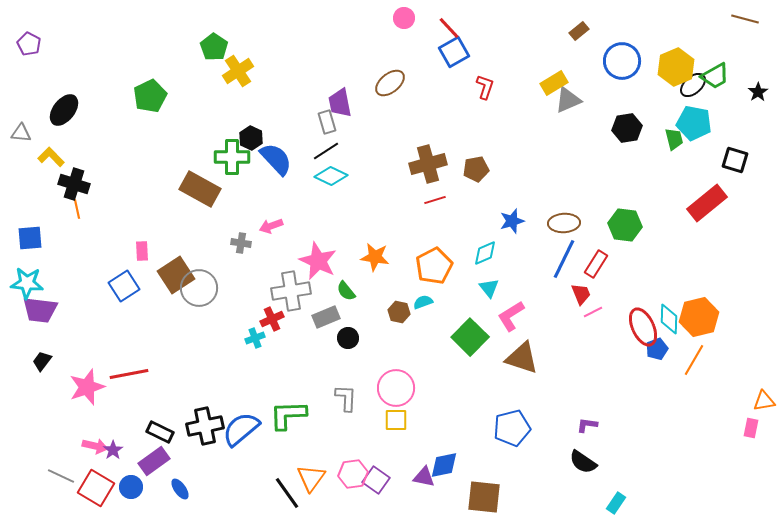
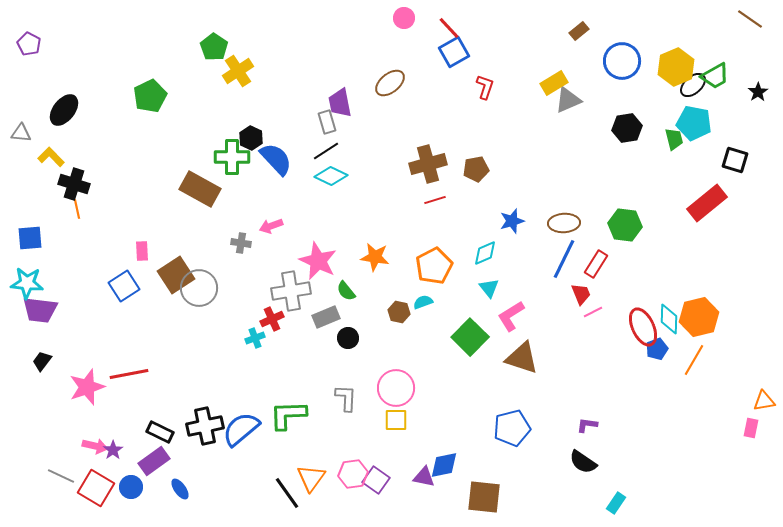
brown line at (745, 19): moved 5 px right; rotated 20 degrees clockwise
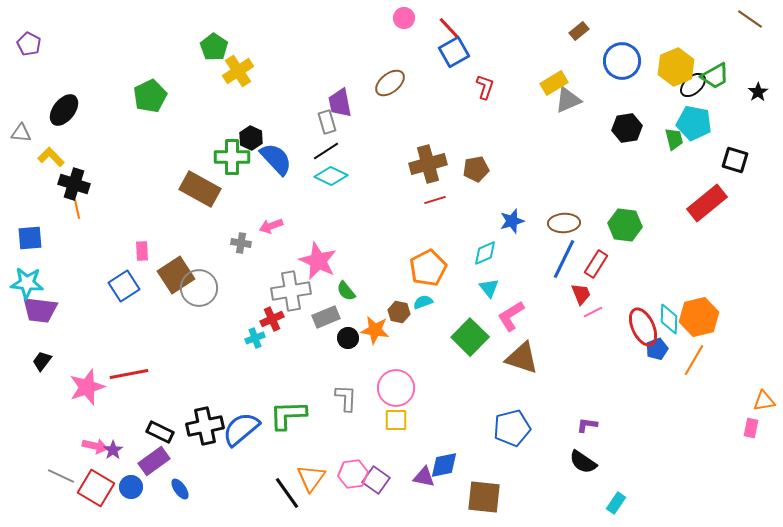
orange star at (375, 257): moved 73 px down
orange pentagon at (434, 266): moved 6 px left, 2 px down
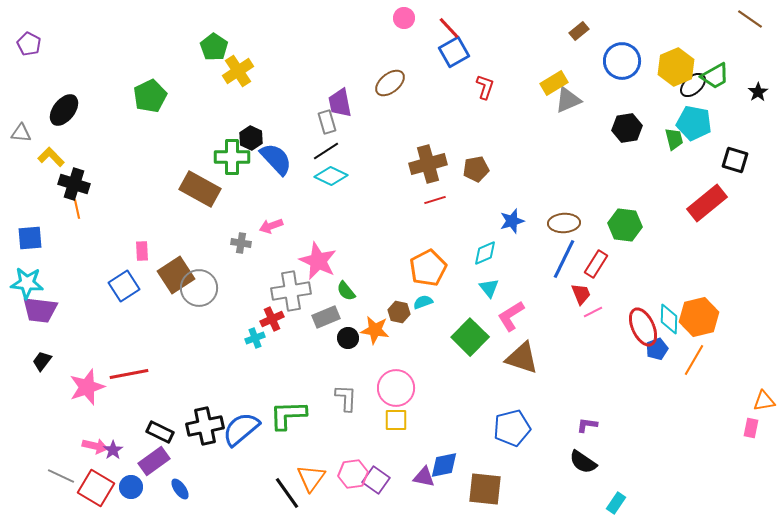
brown square at (484, 497): moved 1 px right, 8 px up
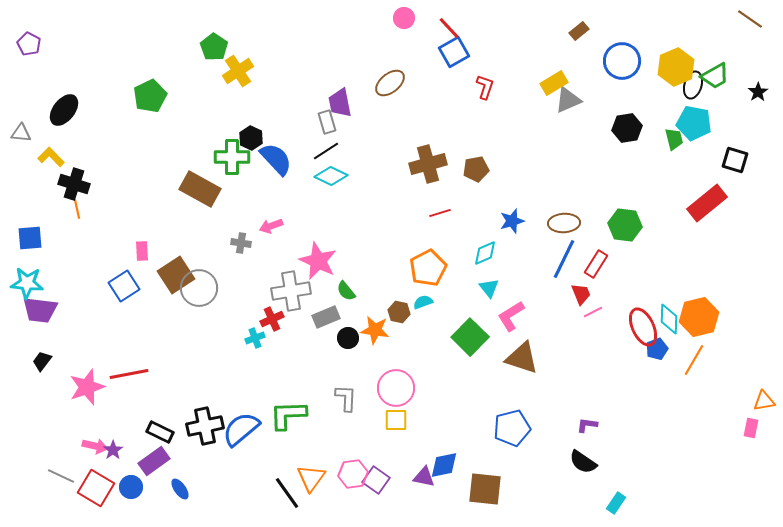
black ellipse at (693, 85): rotated 32 degrees counterclockwise
red line at (435, 200): moved 5 px right, 13 px down
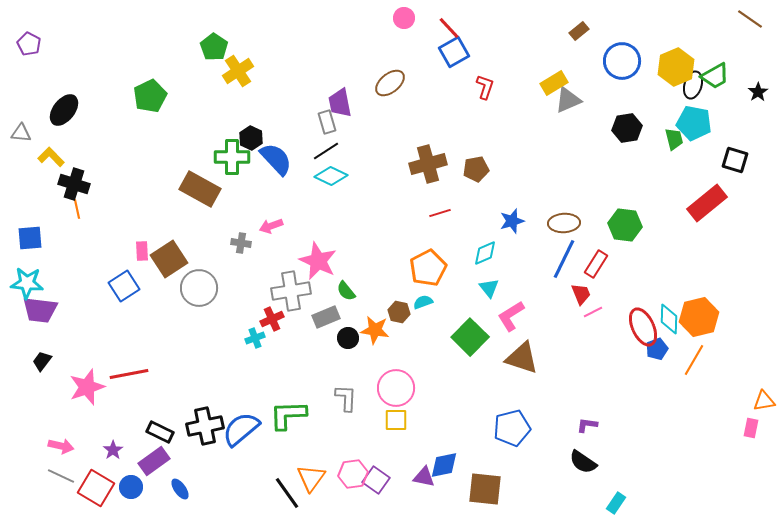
brown square at (176, 275): moved 7 px left, 16 px up
pink arrow at (95, 446): moved 34 px left
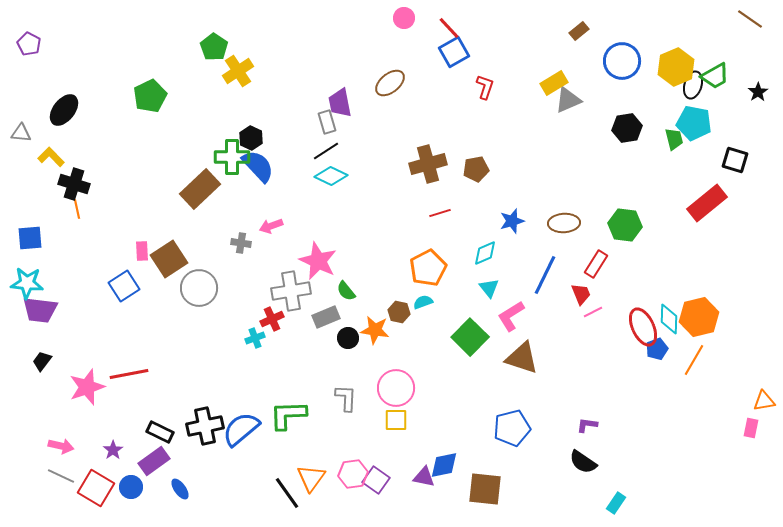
blue semicircle at (276, 159): moved 18 px left, 7 px down
brown rectangle at (200, 189): rotated 72 degrees counterclockwise
blue line at (564, 259): moved 19 px left, 16 px down
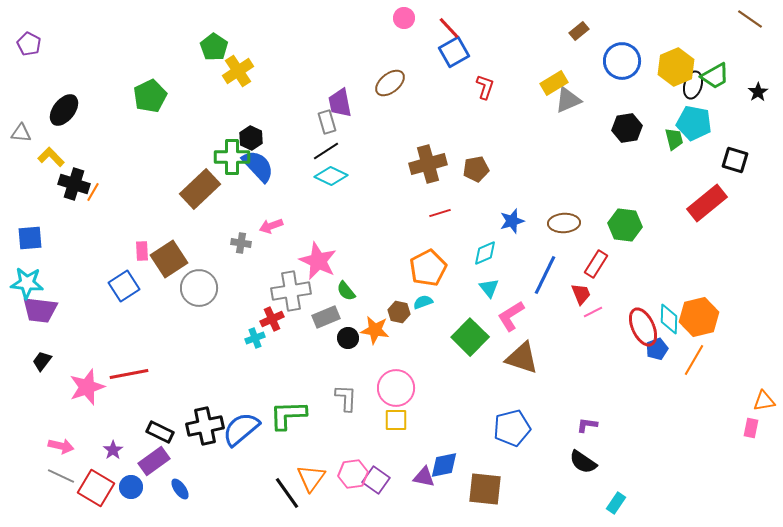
orange line at (77, 209): moved 16 px right, 17 px up; rotated 42 degrees clockwise
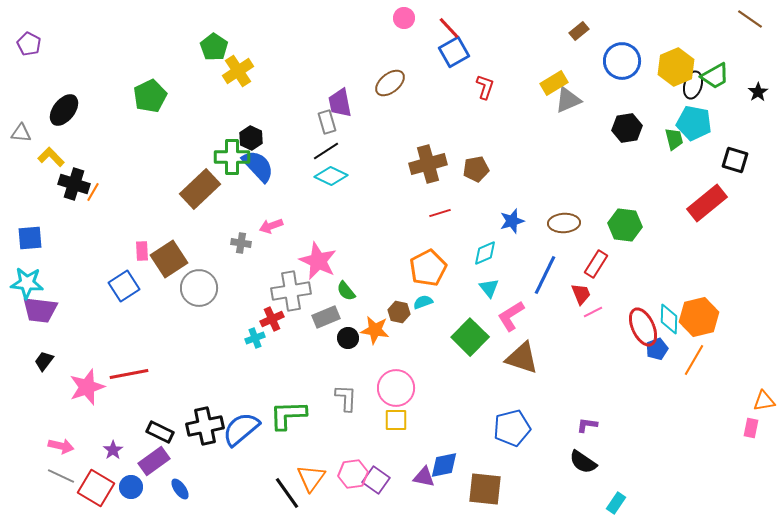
black trapezoid at (42, 361): moved 2 px right
